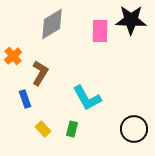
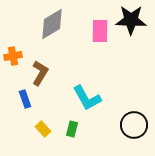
orange cross: rotated 30 degrees clockwise
black circle: moved 4 px up
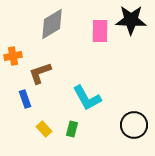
brown L-shape: rotated 140 degrees counterclockwise
yellow rectangle: moved 1 px right
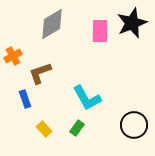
black star: moved 1 px right, 3 px down; rotated 24 degrees counterclockwise
orange cross: rotated 18 degrees counterclockwise
green rectangle: moved 5 px right, 1 px up; rotated 21 degrees clockwise
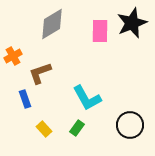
black circle: moved 4 px left
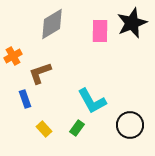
cyan L-shape: moved 5 px right, 3 px down
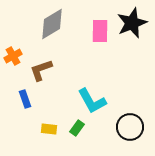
brown L-shape: moved 1 px right, 3 px up
black circle: moved 2 px down
yellow rectangle: moved 5 px right; rotated 42 degrees counterclockwise
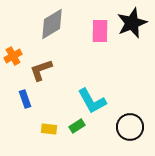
green rectangle: moved 2 px up; rotated 21 degrees clockwise
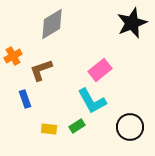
pink rectangle: moved 39 px down; rotated 50 degrees clockwise
